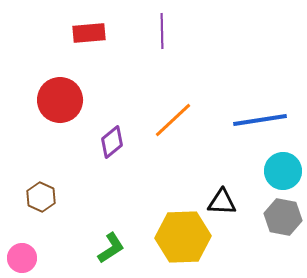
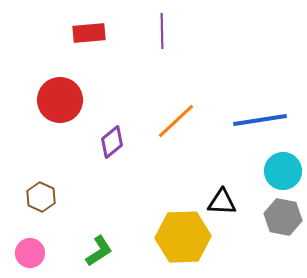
orange line: moved 3 px right, 1 px down
green L-shape: moved 12 px left, 3 px down
pink circle: moved 8 px right, 5 px up
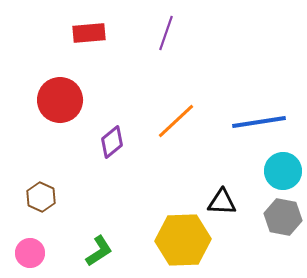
purple line: moved 4 px right, 2 px down; rotated 20 degrees clockwise
blue line: moved 1 px left, 2 px down
yellow hexagon: moved 3 px down
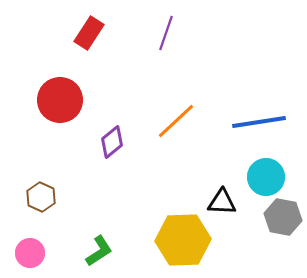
red rectangle: rotated 52 degrees counterclockwise
cyan circle: moved 17 px left, 6 px down
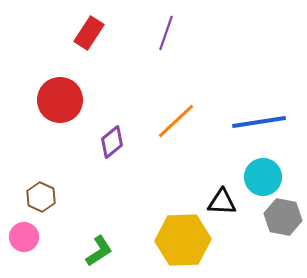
cyan circle: moved 3 px left
pink circle: moved 6 px left, 16 px up
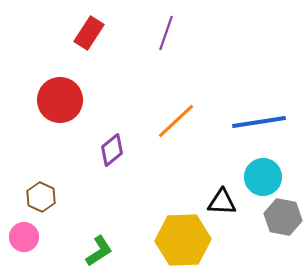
purple diamond: moved 8 px down
